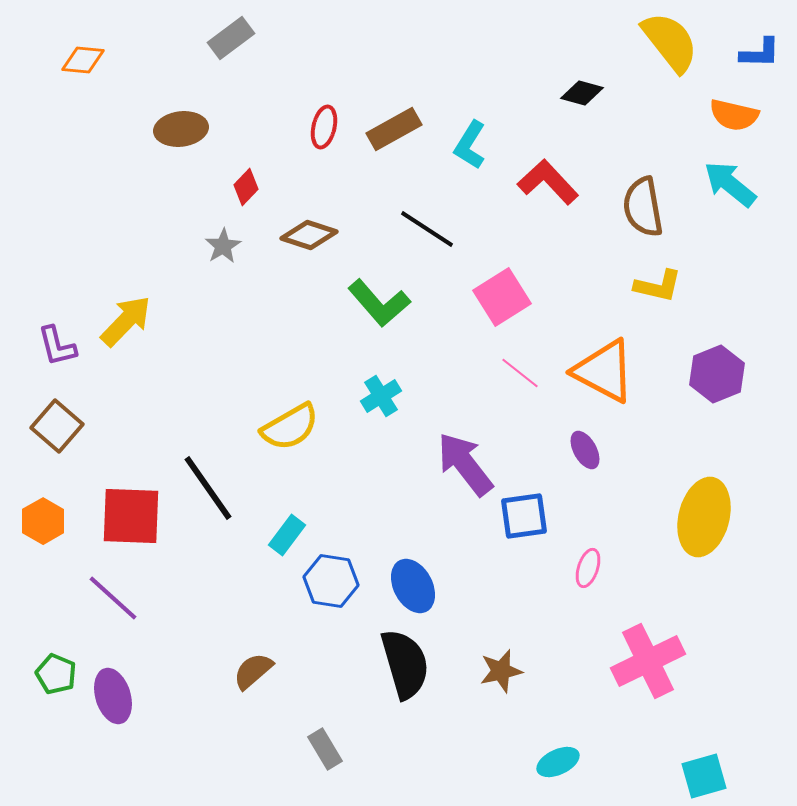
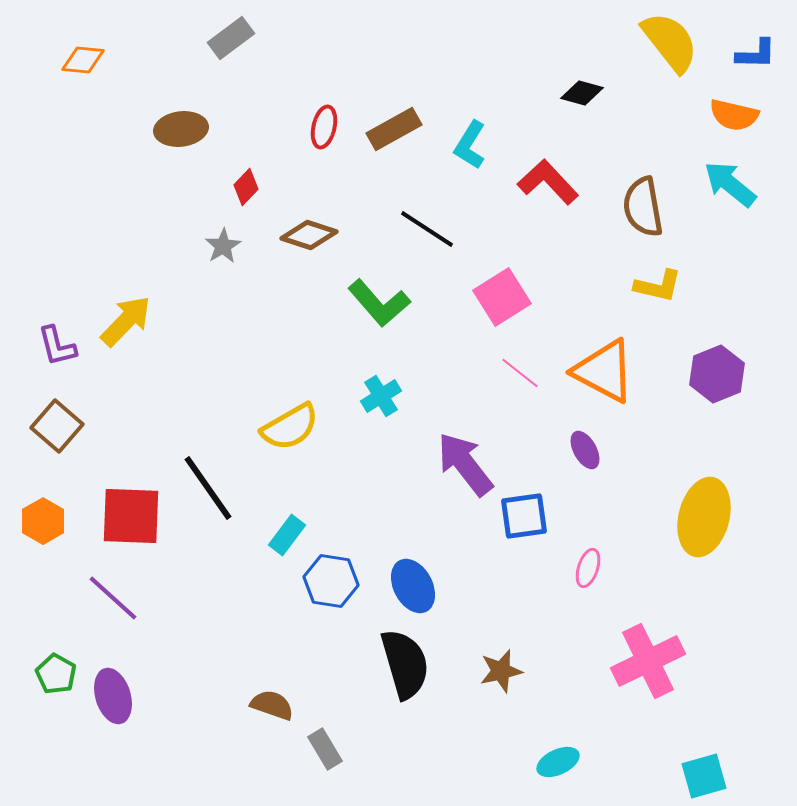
blue L-shape at (760, 53): moved 4 px left, 1 px down
brown semicircle at (253, 671): moved 19 px right, 34 px down; rotated 60 degrees clockwise
green pentagon at (56, 674): rotated 6 degrees clockwise
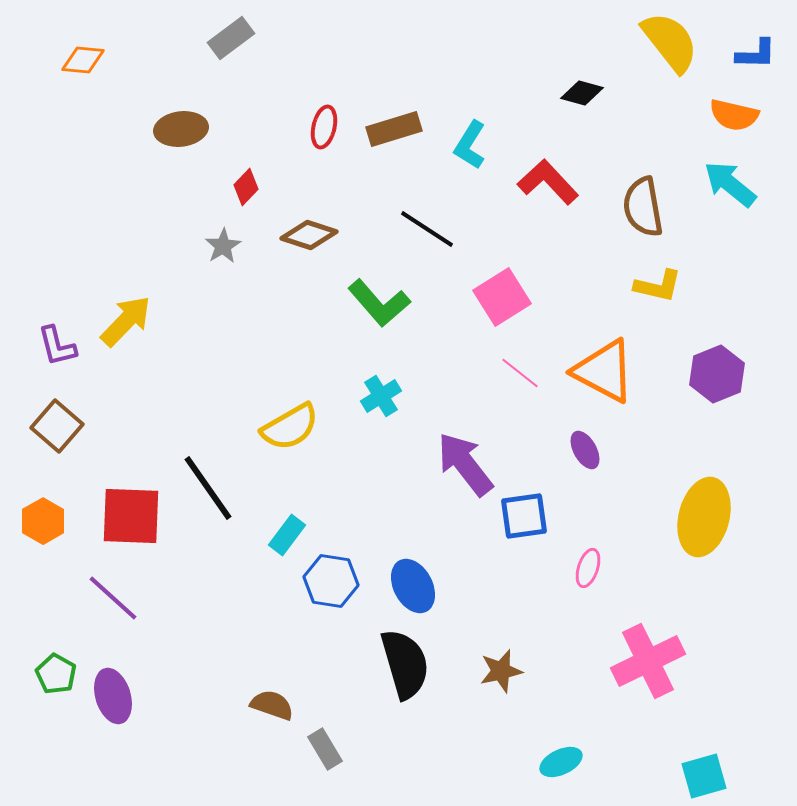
brown rectangle at (394, 129): rotated 12 degrees clockwise
cyan ellipse at (558, 762): moved 3 px right
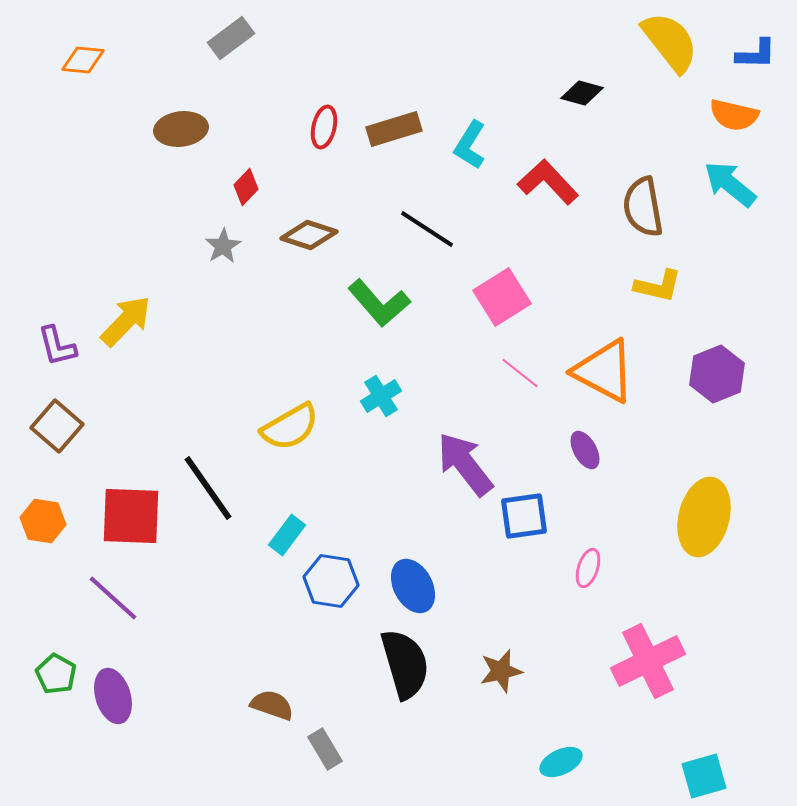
orange hexagon at (43, 521): rotated 21 degrees counterclockwise
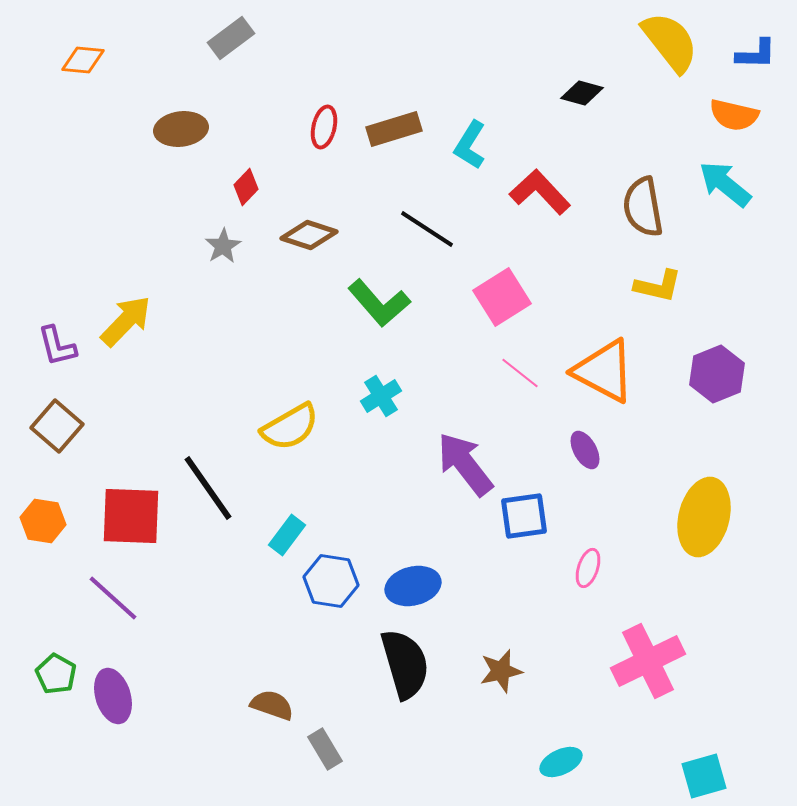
red L-shape at (548, 182): moved 8 px left, 10 px down
cyan arrow at (730, 184): moved 5 px left
blue ellipse at (413, 586): rotated 76 degrees counterclockwise
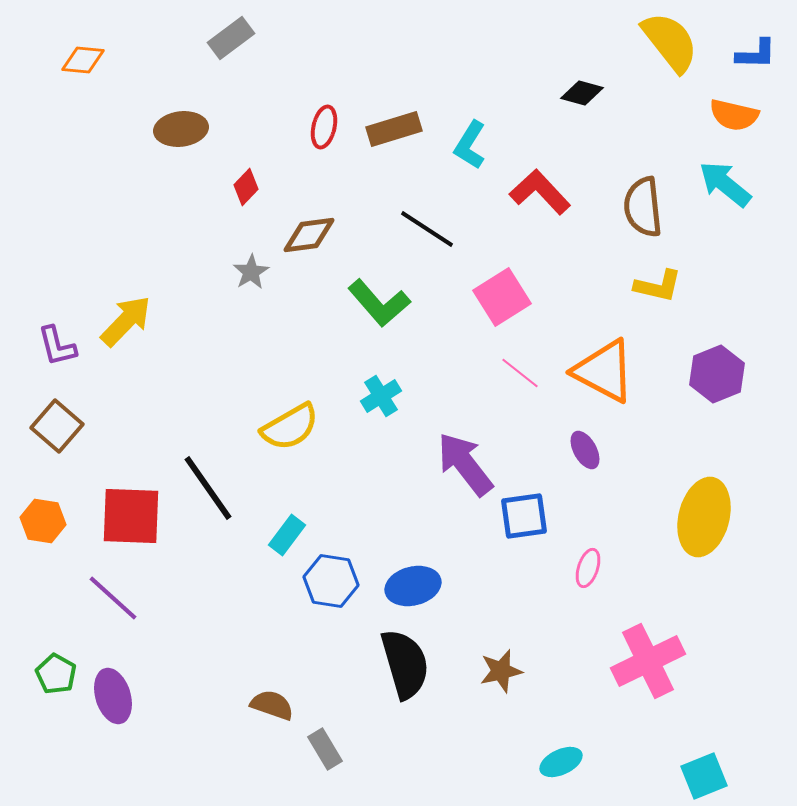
brown semicircle at (643, 207): rotated 4 degrees clockwise
brown diamond at (309, 235): rotated 26 degrees counterclockwise
gray star at (223, 246): moved 28 px right, 26 px down
cyan square at (704, 776): rotated 6 degrees counterclockwise
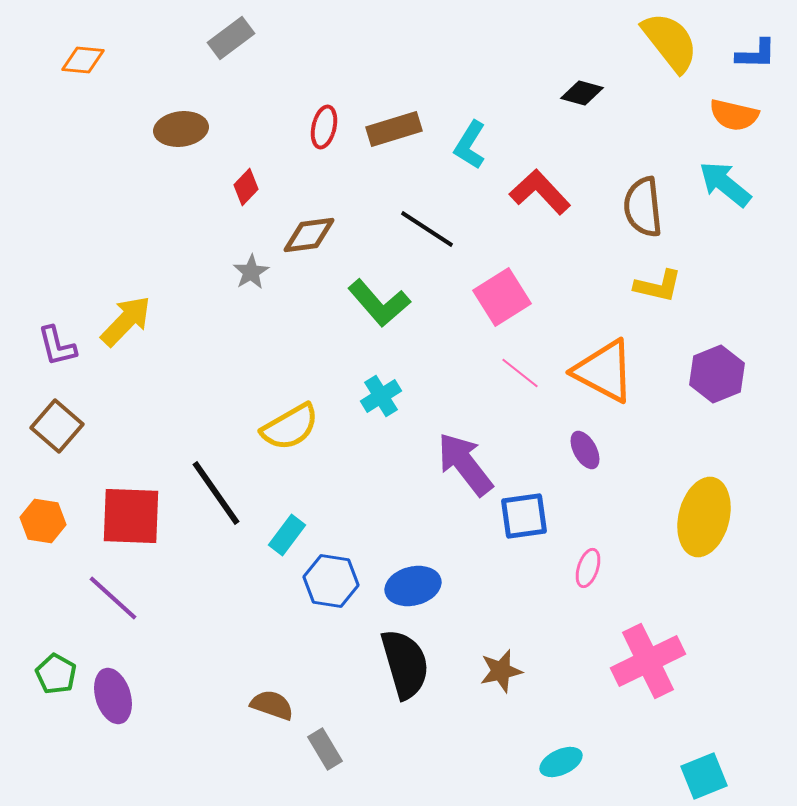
black line at (208, 488): moved 8 px right, 5 px down
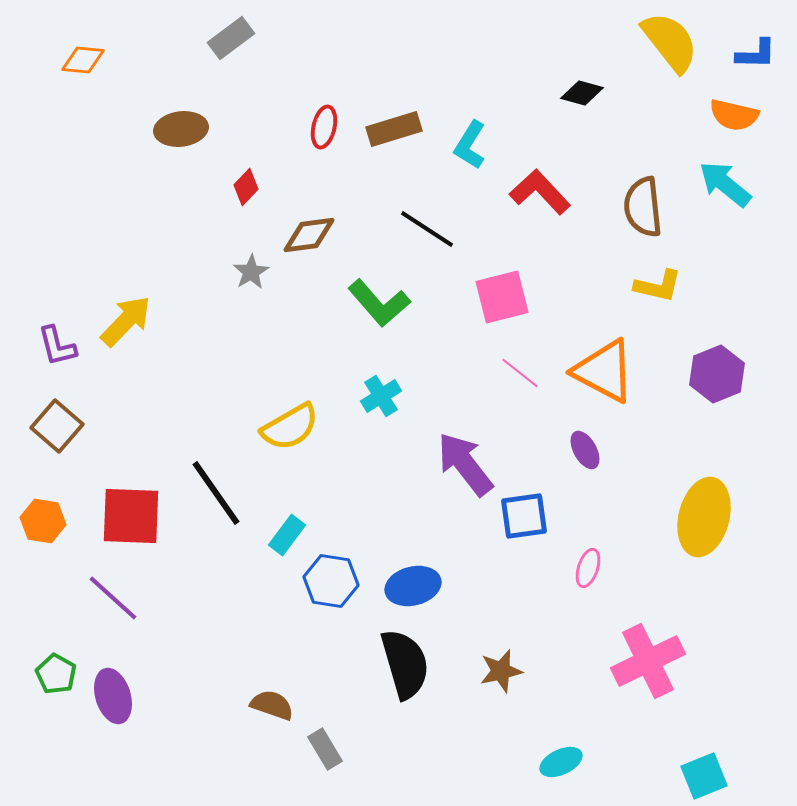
pink square at (502, 297): rotated 18 degrees clockwise
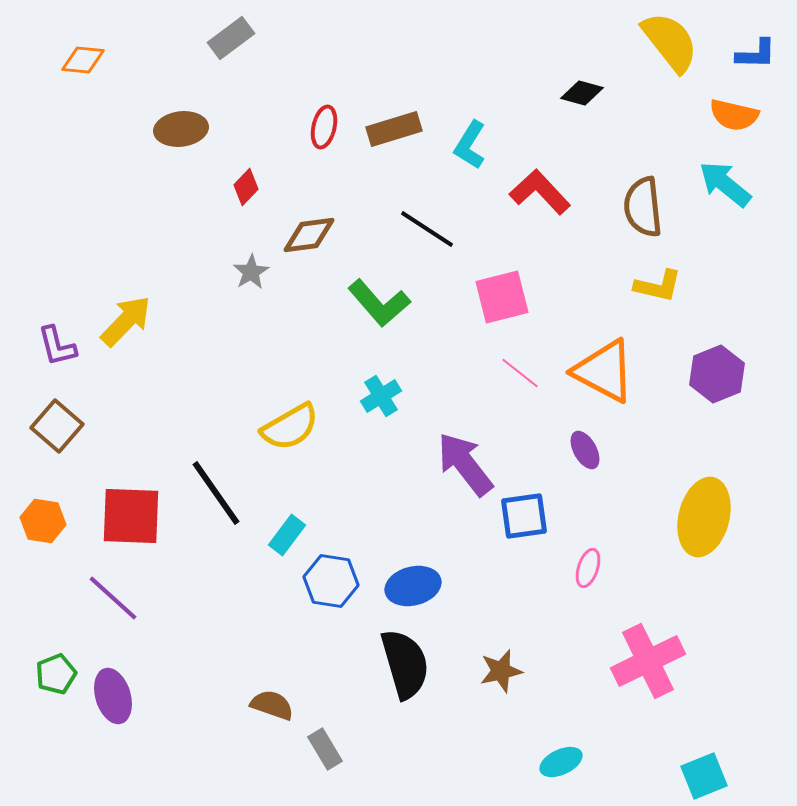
green pentagon at (56, 674): rotated 21 degrees clockwise
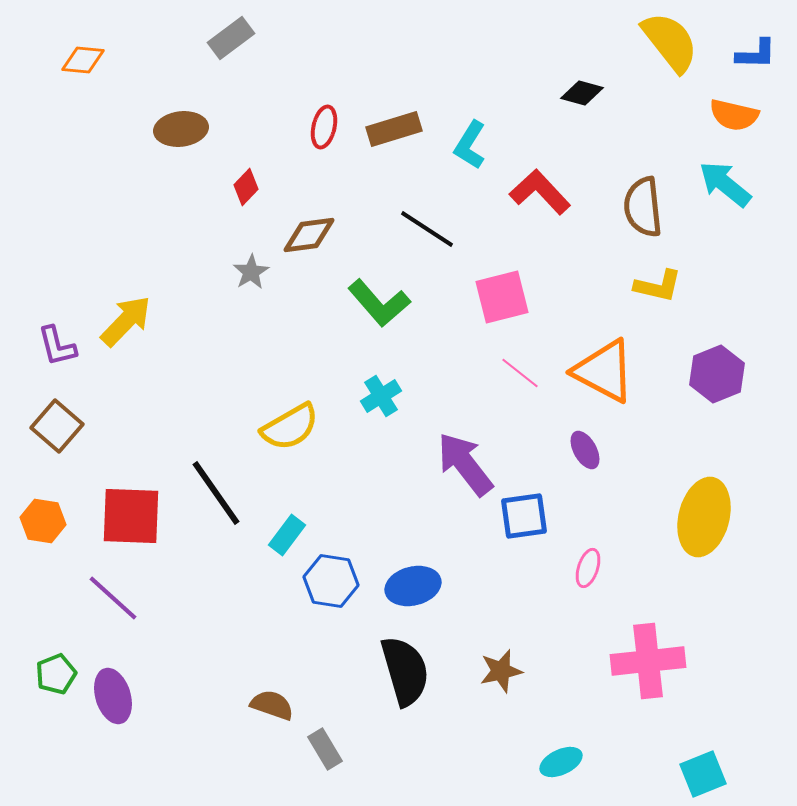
pink cross at (648, 661): rotated 20 degrees clockwise
black semicircle at (405, 664): moved 7 px down
cyan square at (704, 776): moved 1 px left, 2 px up
